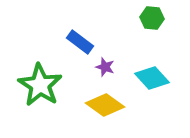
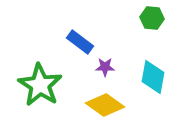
purple star: rotated 18 degrees counterclockwise
cyan diamond: moved 1 px right, 1 px up; rotated 52 degrees clockwise
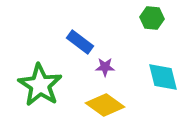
cyan diamond: moved 10 px right; rotated 24 degrees counterclockwise
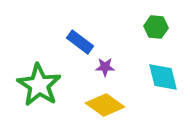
green hexagon: moved 4 px right, 9 px down
green star: moved 1 px left
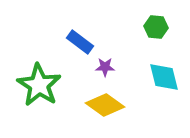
cyan diamond: moved 1 px right
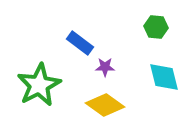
blue rectangle: moved 1 px down
green star: rotated 12 degrees clockwise
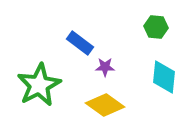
cyan diamond: rotated 20 degrees clockwise
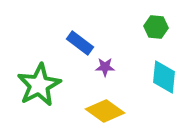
yellow diamond: moved 6 px down
